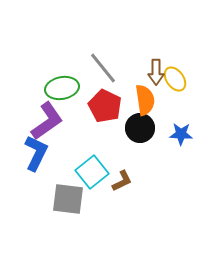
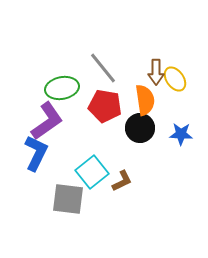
red pentagon: rotated 16 degrees counterclockwise
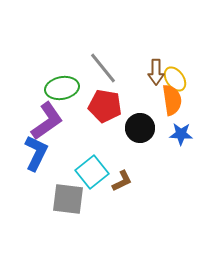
orange semicircle: moved 27 px right
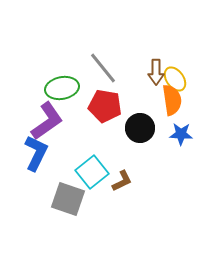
gray square: rotated 12 degrees clockwise
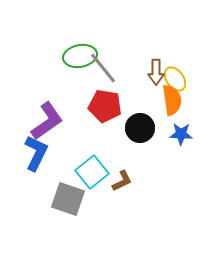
green ellipse: moved 18 px right, 32 px up
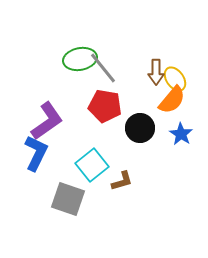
green ellipse: moved 3 px down
orange semicircle: rotated 48 degrees clockwise
blue star: rotated 30 degrees clockwise
cyan square: moved 7 px up
brown L-shape: rotated 10 degrees clockwise
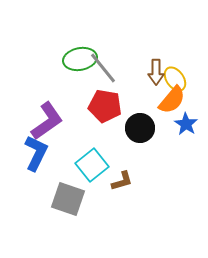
blue star: moved 5 px right, 10 px up
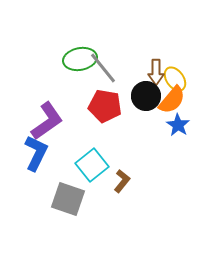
blue star: moved 8 px left, 1 px down
black circle: moved 6 px right, 32 px up
brown L-shape: rotated 35 degrees counterclockwise
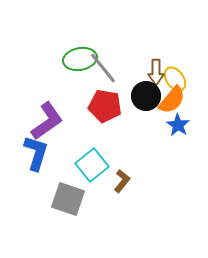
blue L-shape: rotated 9 degrees counterclockwise
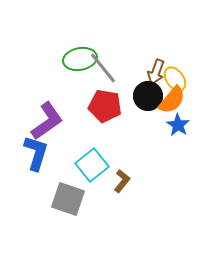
brown arrow: rotated 20 degrees clockwise
black circle: moved 2 px right
